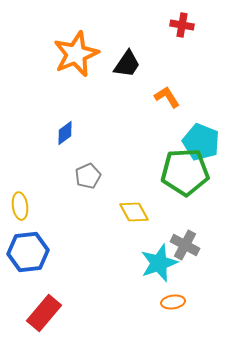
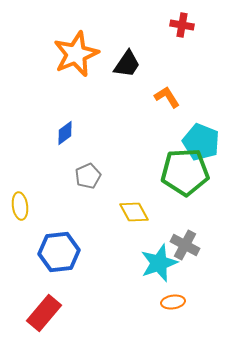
blue hexagon: moved 31 px right
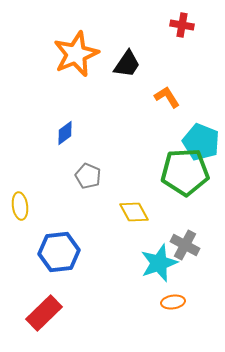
gray pentagon: rotated 25 degrees counterclockwise
red rectangle: rotated 6 degrees clockwise
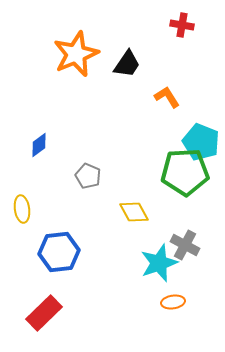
blue diamond: moved 26 px left, 12 px down
yellow ellipse: moved 2 px right, 3 px down
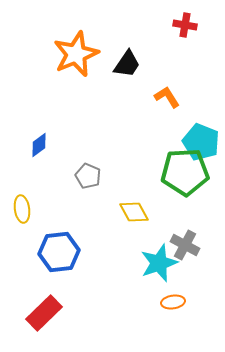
red cross: moved 3 px right
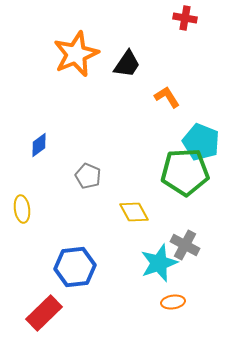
red cross: moved 7 px up
blue hexagon: moved 16 px right, 15 px down
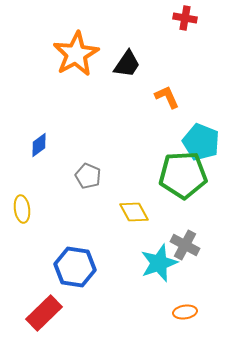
orange star: rotated 6 degrees counterclockwise
orange L-shape: rotated 8 degrees clockwise
green pentagon: moved 2 px left, 3 px down
blue hexagon: rotated 15 degrees clockwise
orange ellipse: moved 12 px right, 10 px down
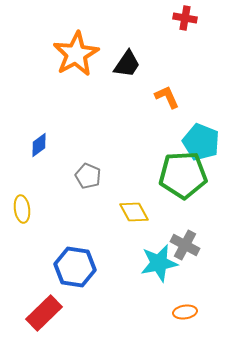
cyan star: rotated 9 degrees clockwise
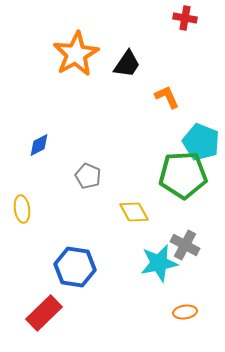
blue diamond: rotated 10 degrees clockwise
